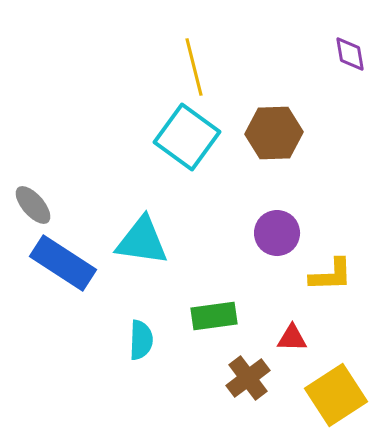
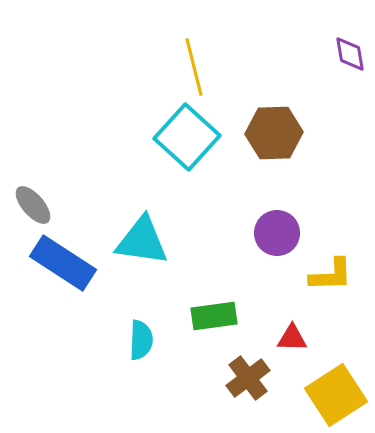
cyan square: rotated 6 degrees clockwise
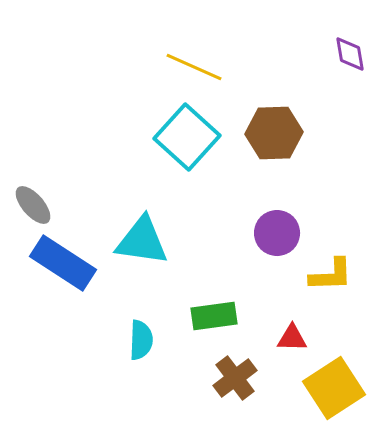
yellow line: rotated 52 degrees counterclockwise
brown cross: moved 13 px left
yellow square: moved 2 px left, 7 px up
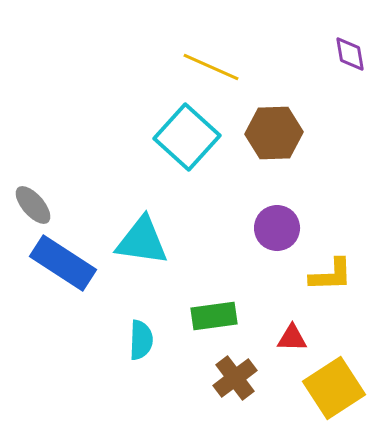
yellow line: moved 17 px right
purple circle: moved 5 px up
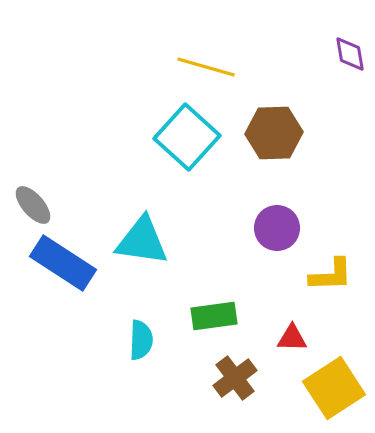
yellow line: moved 5 px left; rotated 8 degrees counterclockwise
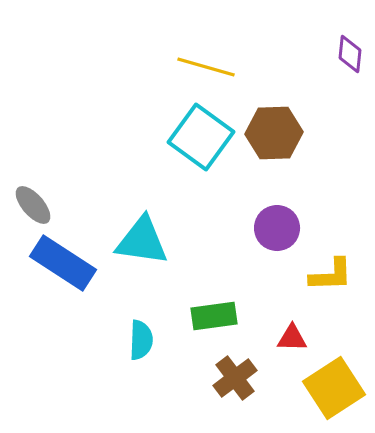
purple diamond: rotated 15 degrees clockwise
cyan square: moved 14 px right; rotated 6 degrees counterclockwise
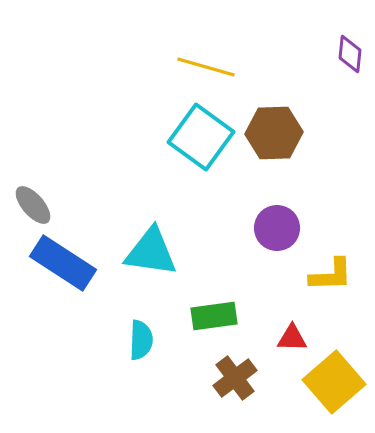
cyan triangle: moved 9 px right, 11 px down
yellow square: moved 6 px up; rotated 8 degrees counterclockwise
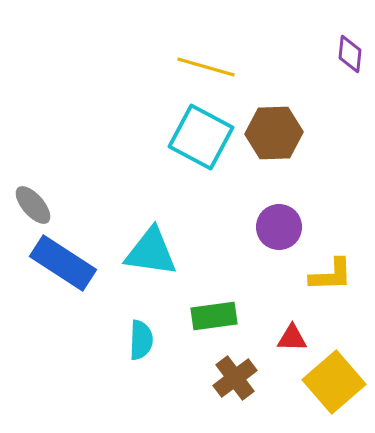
cyan square: rotated 8 degrees counterclockwise
purple circle: moved 2 px right, 1 px up
